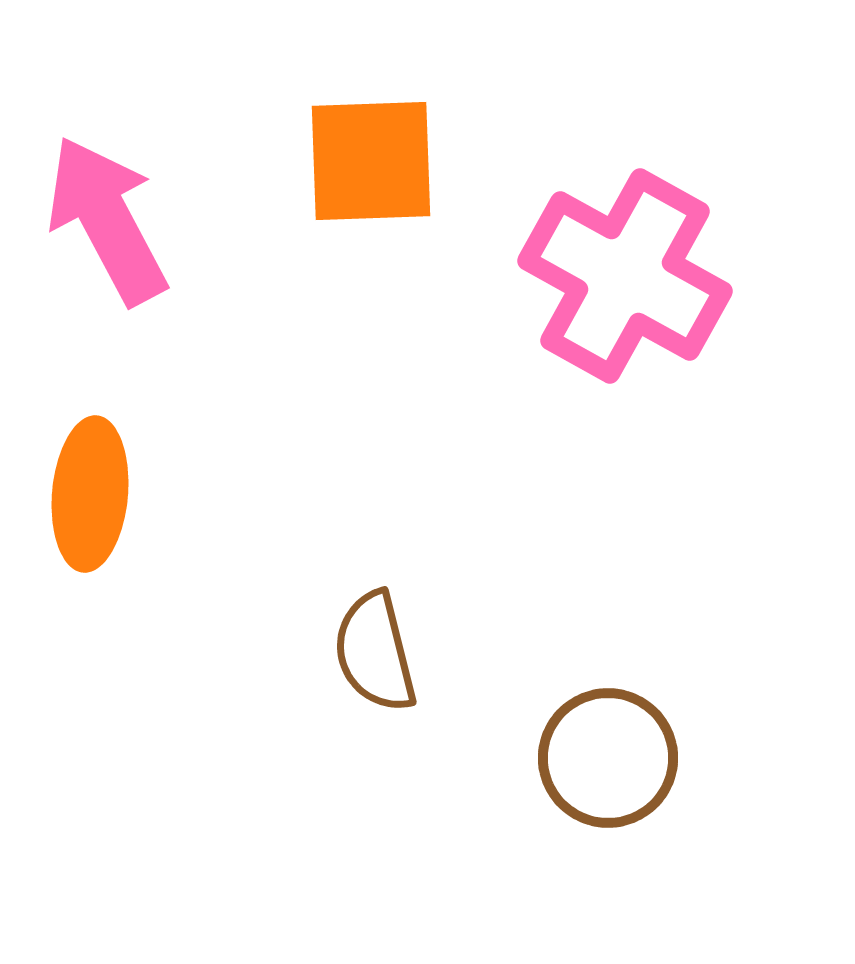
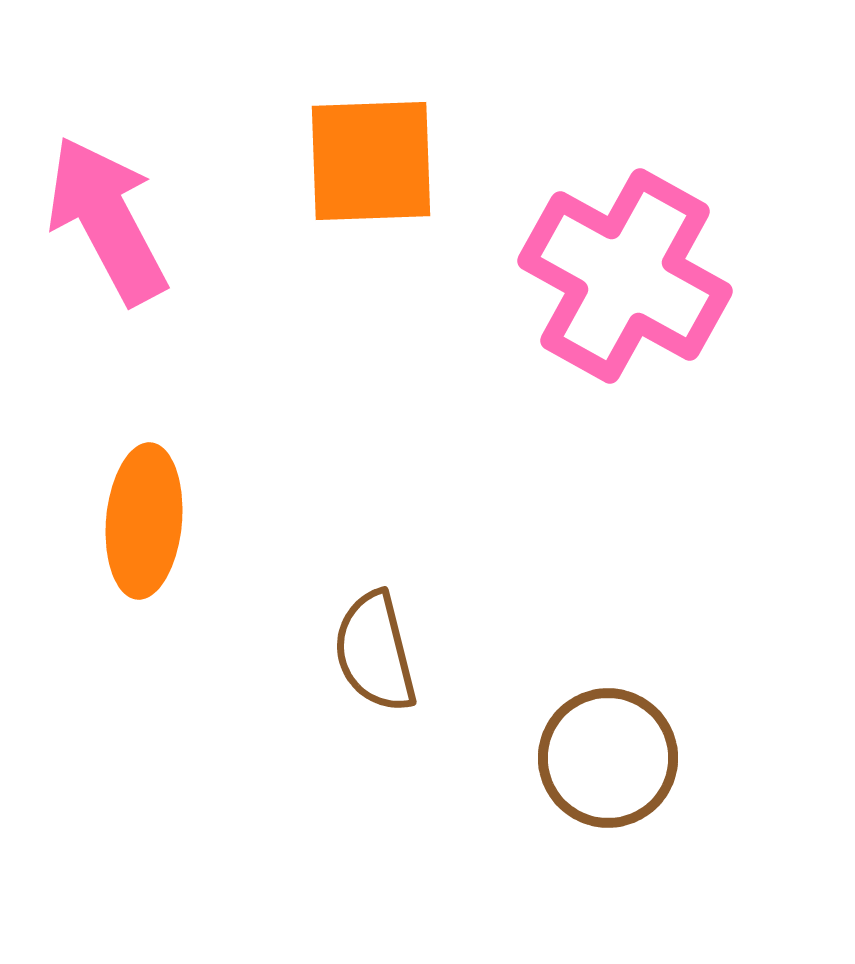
orange ellipse: moved 54 px right, 27 px down
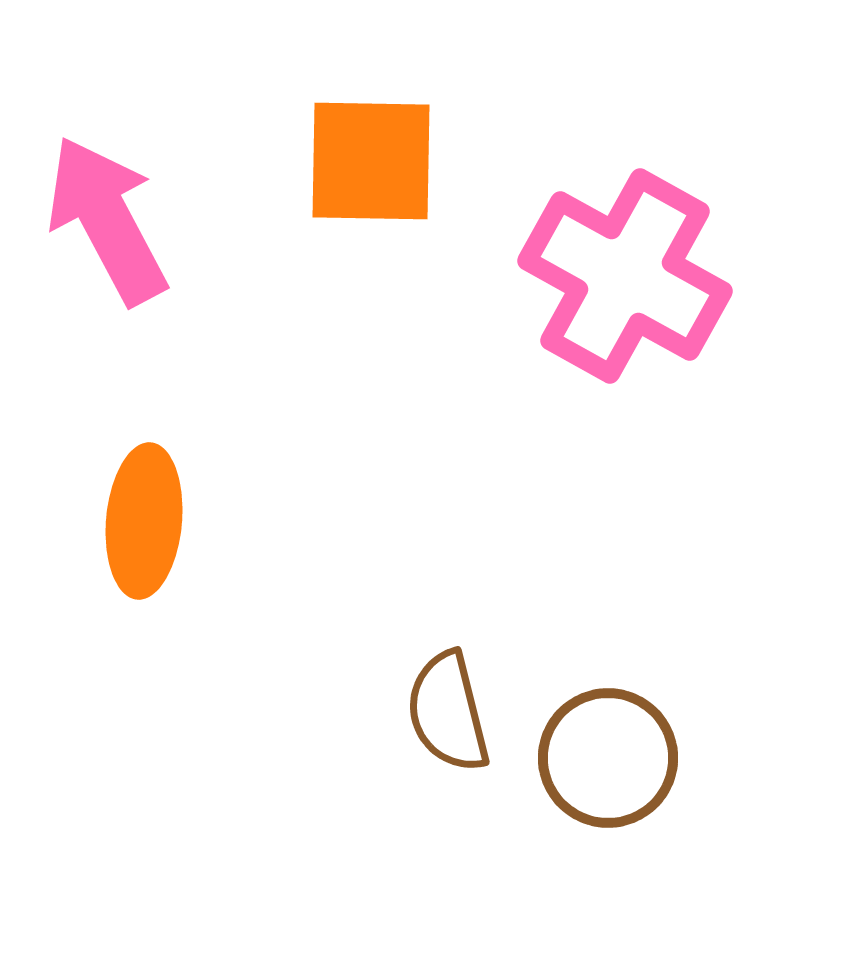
orange square: rotated 3 degrees clockwise
brown semicircle: moved 73 px right, 60 px down
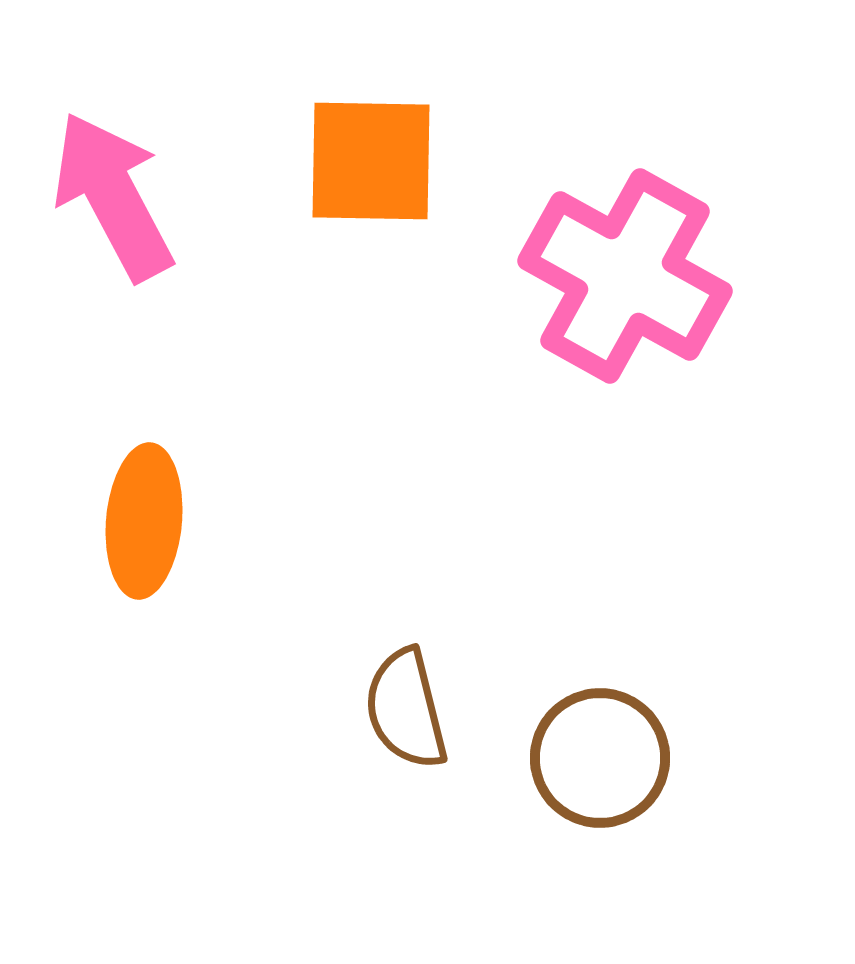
pink arrow: moved 6 px right, 24 px up
brown semicircle: moved 42 px left, 3 px up
brown circle: moved 8 px left
